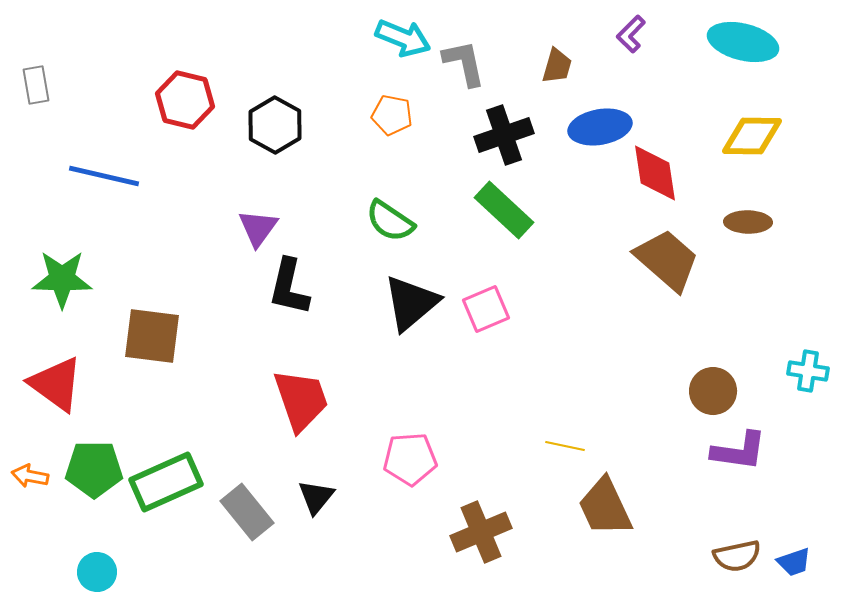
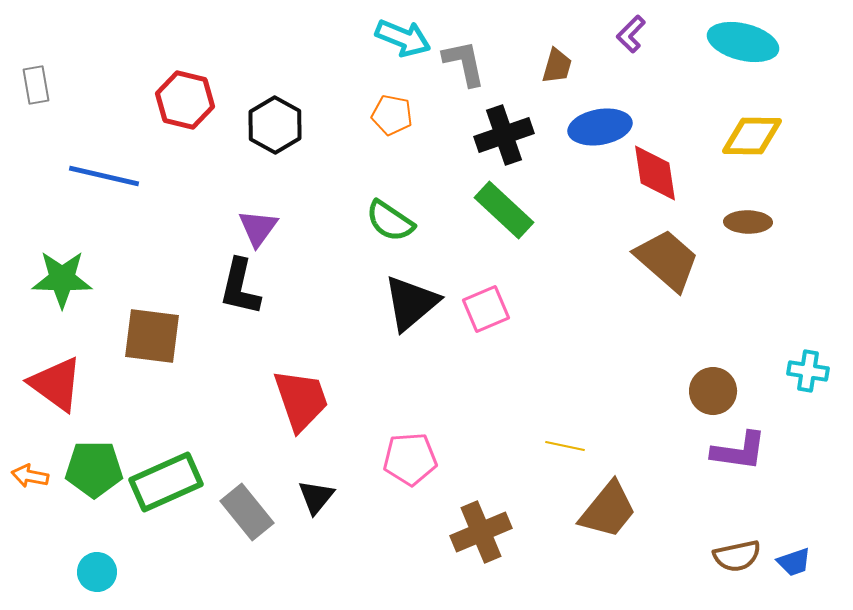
black L-shape at (289, 287): moved 49 px left
brown trapezoid at (605, 507): moved 3 px right, 3 px down; rotated 116 degrees counterclockwise
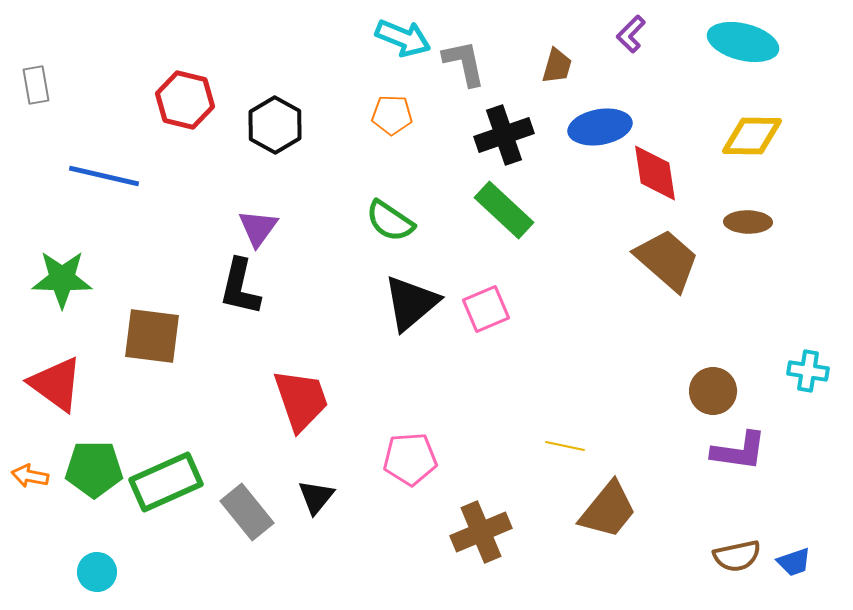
orange pentagon at (392, 115): rotated 9 degrees counterclockwise
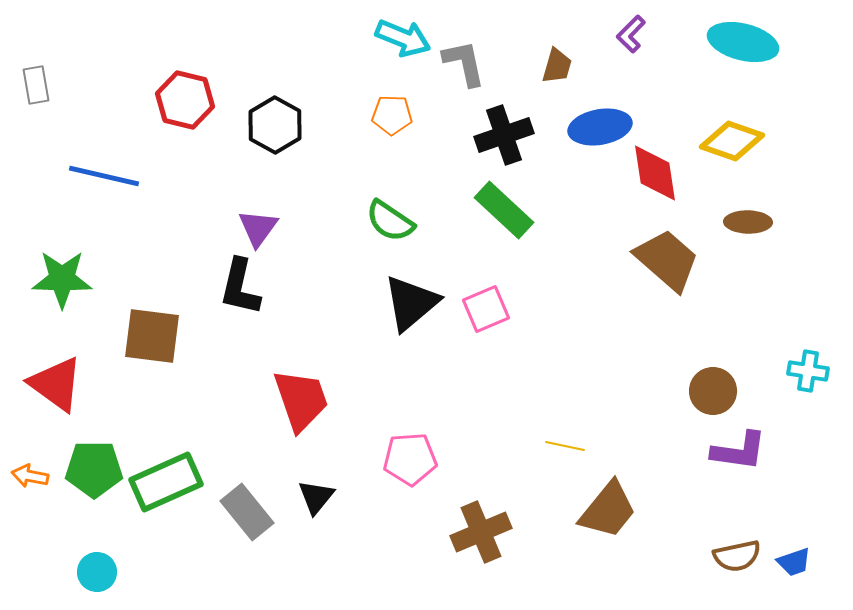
yellow diamond at (752, 136): moved 20 px left, 5 px down; rotated 18 degrees clockwise
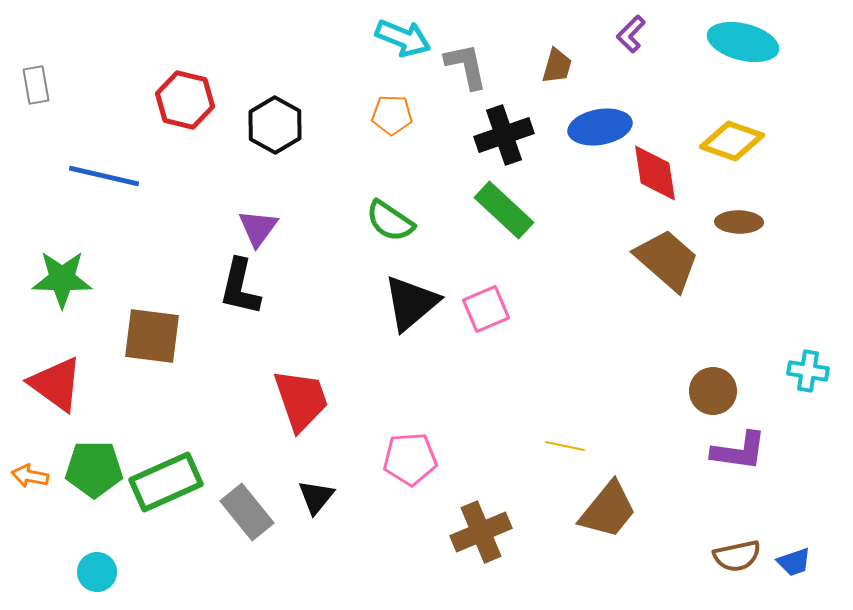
gray L-shape at (464, 63): moved 2 px right, 3 px down
brown ellipse at (748, 222): moved 9 px left
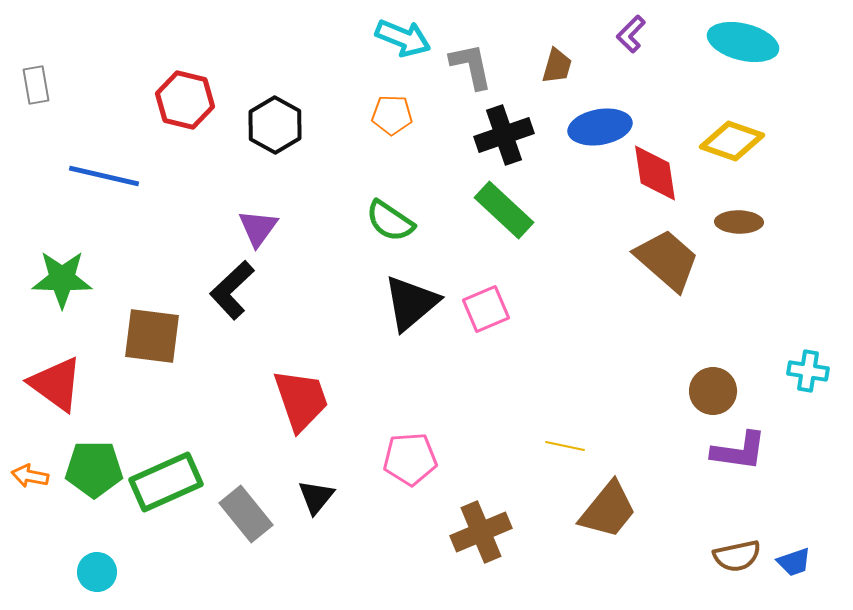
gray L-shape at (466, 66): moved 5 px right
black L-shape at (240, 287): moved 8 px left, 3 px down; rotated 34 degrees clockwise
gray rectangle at (247, 512): moved 1 px left, 2 px down
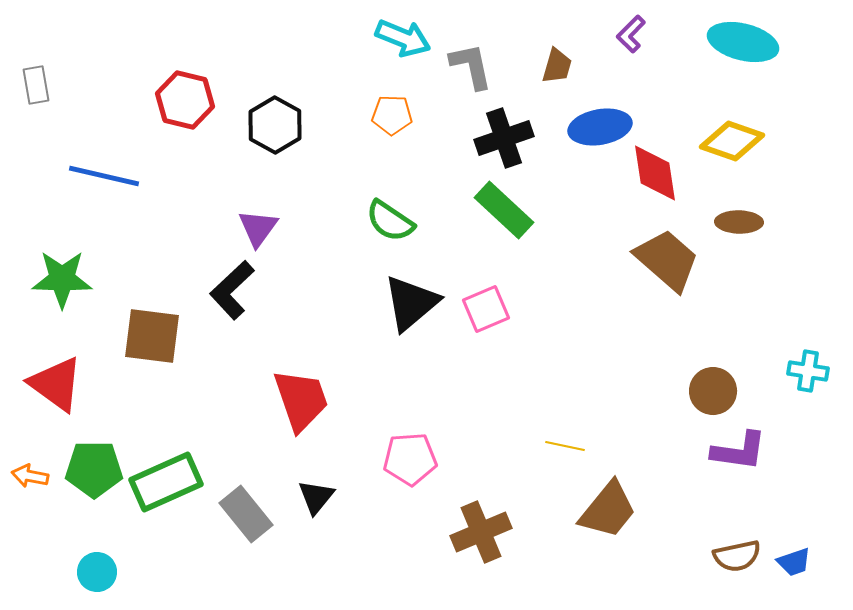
black cross at (504, 135): moved 3 px down
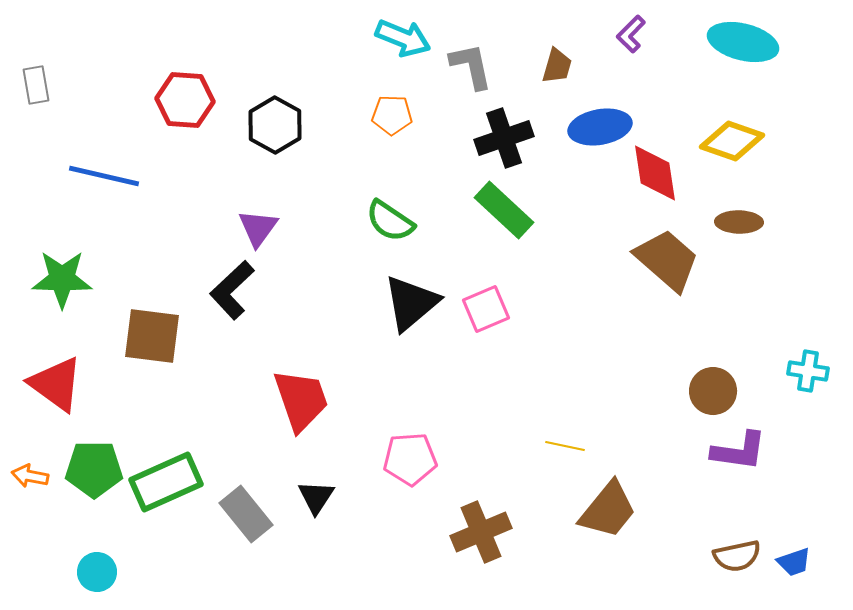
red hexagon at (185, 100): rotated 10 degrees counterclockwise
black triangle at (316, 497): rotated 6 degrees counterclockwise
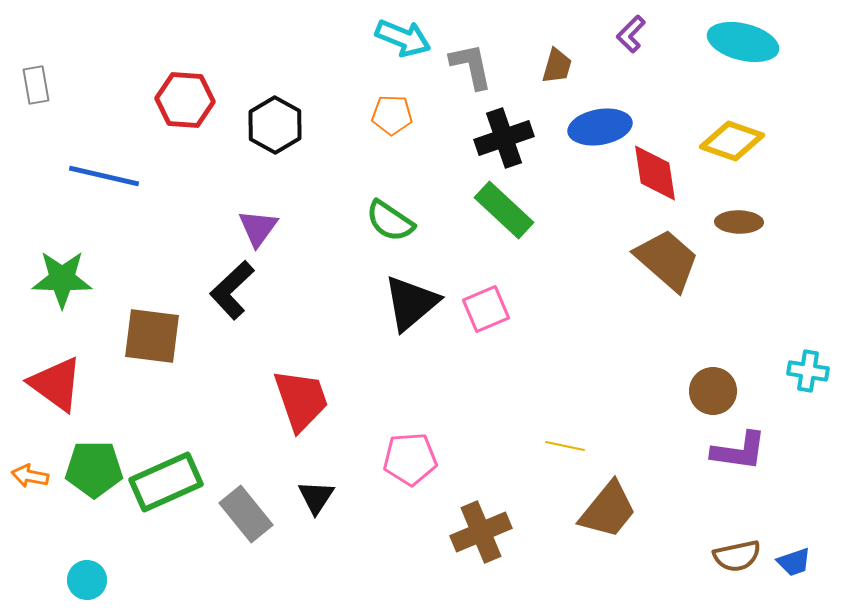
cyan circle at (97, 572): moved 10 px left, 8 px down
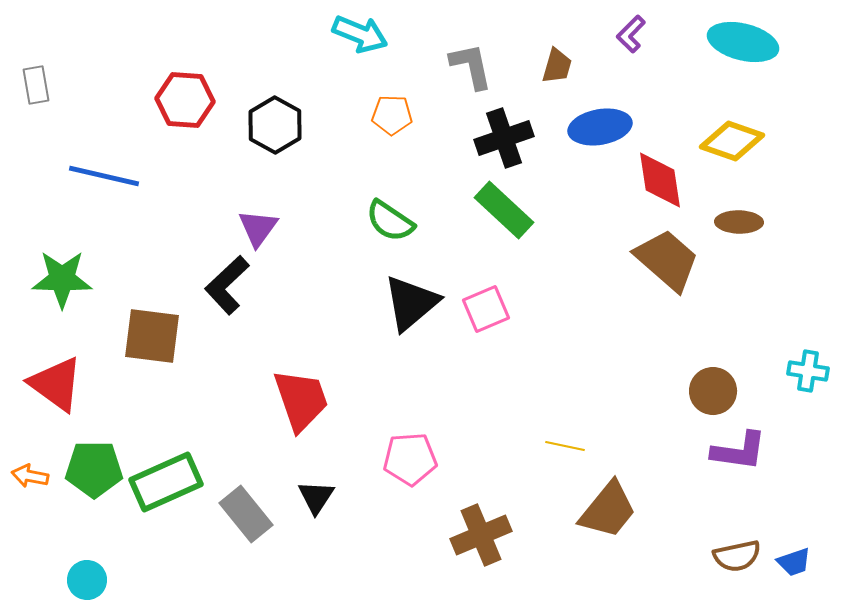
cyan arrow at (403, 38): moved 43 px left, 4 px up
red diamond at (655, 173): moved 5 px right, 7 px down
black L-shape at (232, 290): moved 5 px left, 5 px up
brown cross at (481, 532): moved 3 px down
